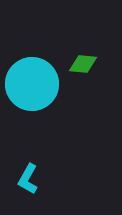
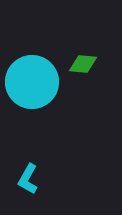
cyan circle: moved 2 px up
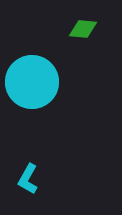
green diamond: moved 35 px up
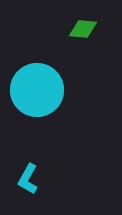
cyan circle: moved 5 px right, 8 px down
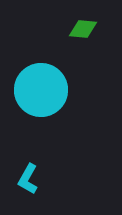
cyan circle: moved 4 px right
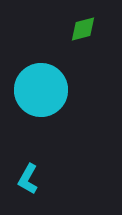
green diamond: rotated 20 degrees counterclockwise
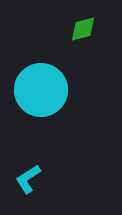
cyan L-shape: rotated 28 degrees clockwise
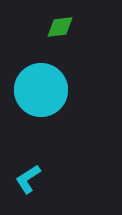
green diamond: moved 23 px left, 2 px up; rotated 8 degrees clockwise
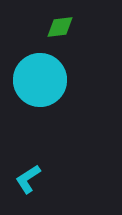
cyan circle: moved 1 px left, 10 px up
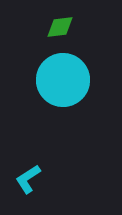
cyan circle: moved 23 px right
